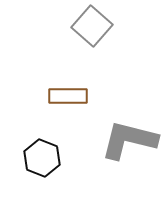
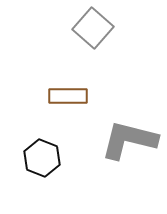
gray square: moved 1 px right, 2 px down
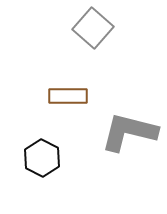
gray L-shape: moved 8 px up
black hexagon: rotated 6 degrees clockwise
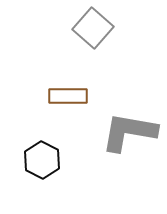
gray L-shape: rotated 4 degrees counterclockwise
black hexagon: moved 2 px down
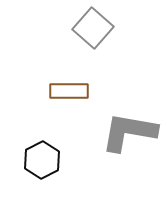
brown rectangle: moved 1 px right, 5 px up
black hexagon: rotated 6 degrees clockwise
